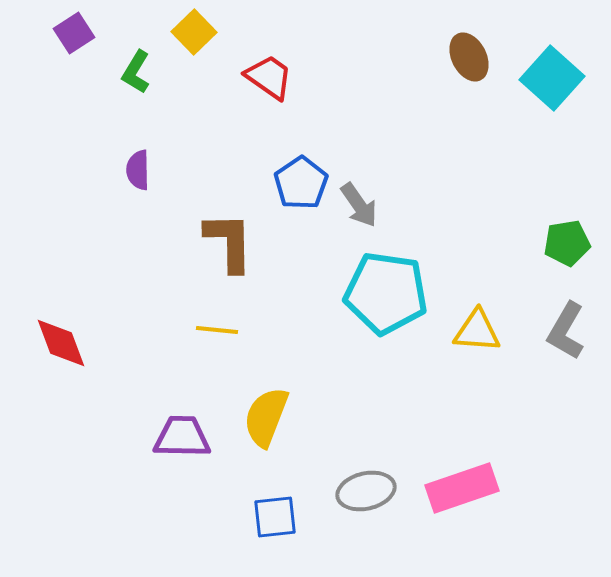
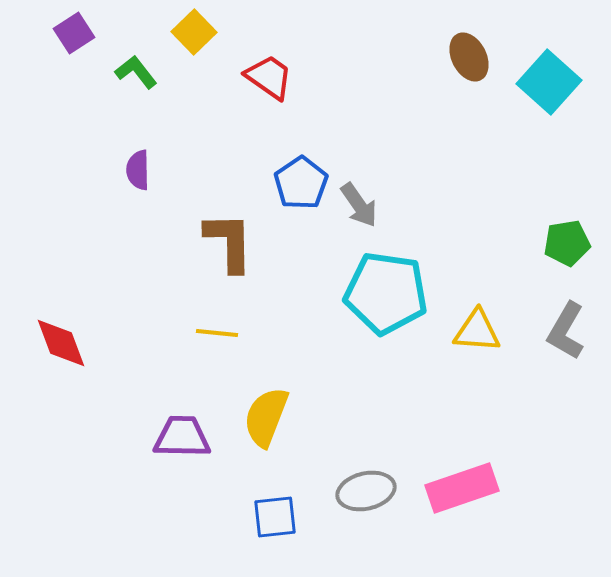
green L-shape: rotated 111 degrees clockwise
cyan square: moved 3 px left, 4 px down
yellow line: moved 3 px down
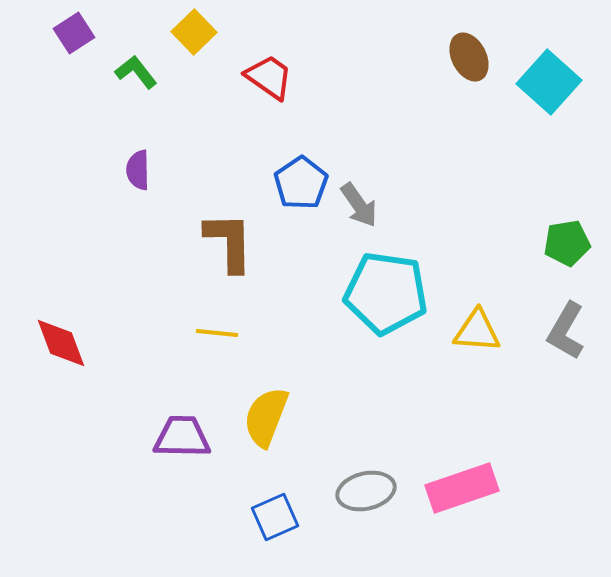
blue square: rotated 18 degrees counterclockwise
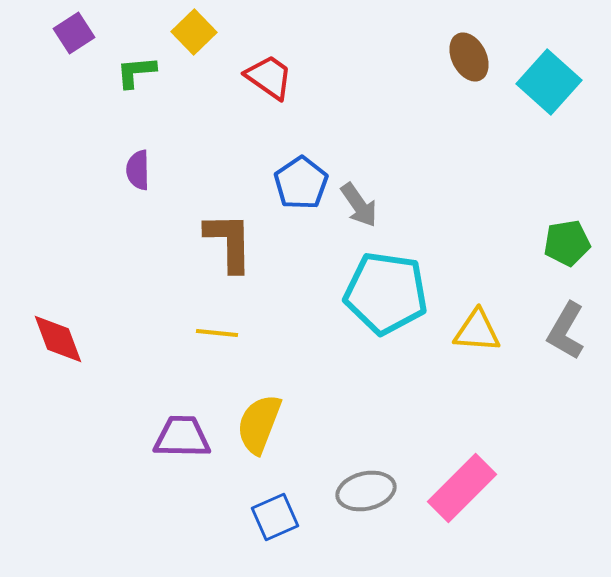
green L-shape: rotated 57 degrees counterclockwise
red diamond: moved 3 px left, 4 px up
yellow semicircle: moved 7 px left, 7 px down
pink rectangle: rotated 26 degrees counterclockwise
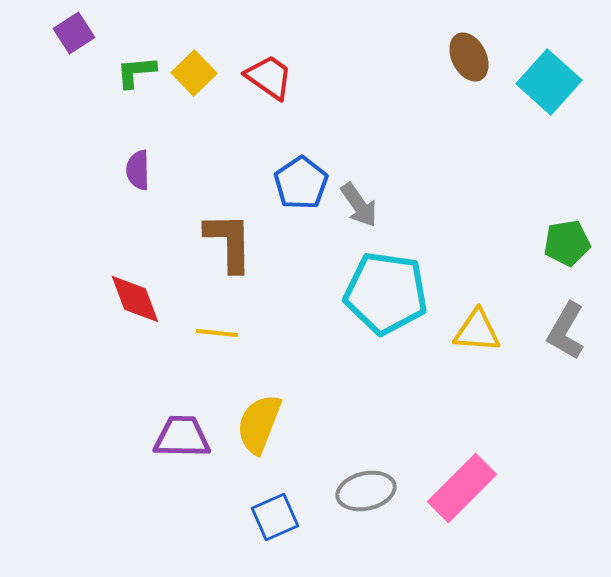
yellow square: moved 41 px down
red diamond: moved 77 px right, 40 px up
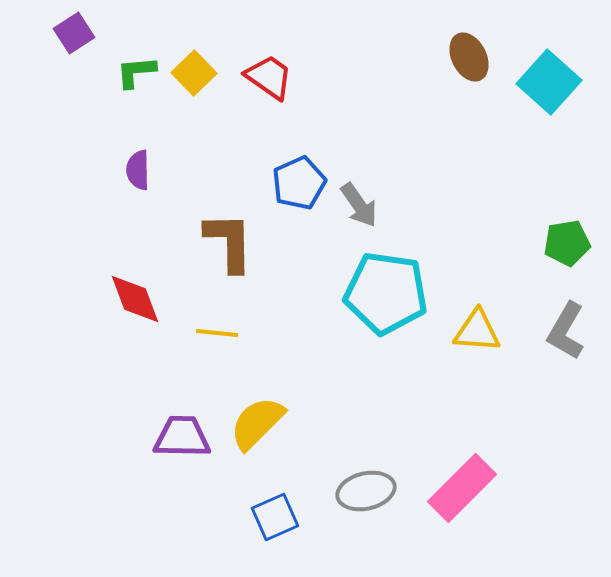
blue pentagon: moved 2 px left; rotated 10 degrees clockwise
yellow semicircle: moved 2 px left, 1 px up; rotated 24 degrees clockwise
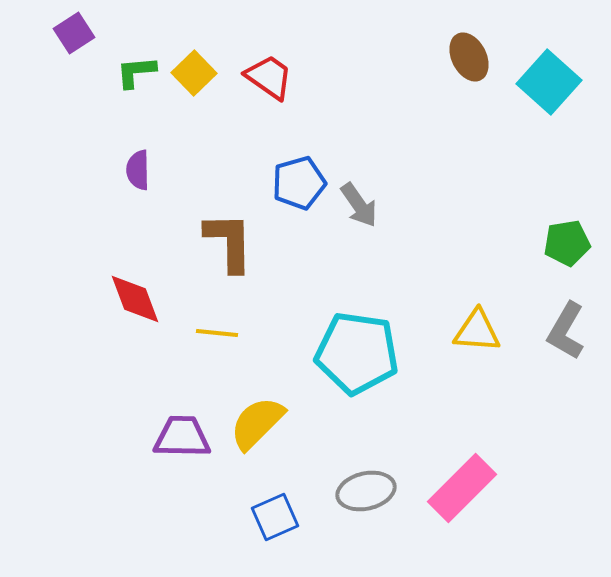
blue pentagon: rotated 8 degrees clockwise
cyan pentagon: moved 29 px left, 60 px down
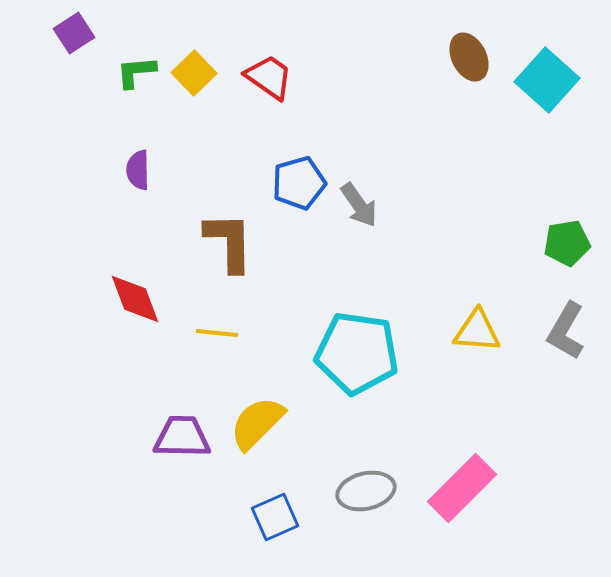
cyan square: moved 2 px left, 2 px up
